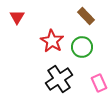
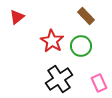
red triangle: rotated 21 degrees clockwise
green circle: moved 1 px left, 1 px up
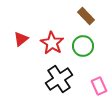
red triangle: moved 4 px right, 22 px down
red star: moved 2 px down
green circle: moved 2 px right
pink rectangle: moved 3 px down
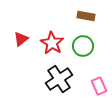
brown rectangle: rotated 36 degrees counterclockwise
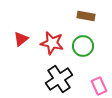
red star: rotated 20 degrees counterclockwise
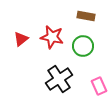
red star: moved 6 px up
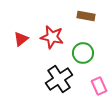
green circle: moved 7 px down
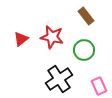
brown rectangle: rotated 42 degrees clockwise
green circle: moved 1 px right, 3 px up
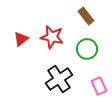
green circle: moved 3 px right, 1 px up
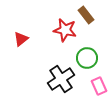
brown rectangle: moved 1 px up
red star: moved 13 px right, 7 px up
green circle: moved 9 px down
black cross: moved 2 px right
